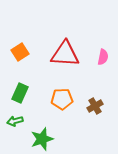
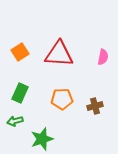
red triangle: moved 6 px left
brown cross: rotated 14 degrees clockwise
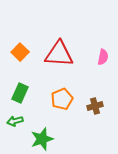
orange square: rotated 12 degrees counterclockwise
orange pentagon: rotated 20 degrees counterclockwise
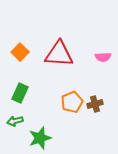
pink semicircle: rotated 77 degrees clockwise
orange pentagon: moved 10 px right, 3 px down
brown cross: moved 2 px up
green star: moved 2 px left, 1 px up
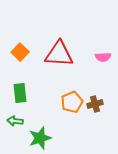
green rectangle: rotated 30 degrees counterclockwise
green arrow: rotated 21 degrees clockwise
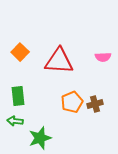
red triangle: moved 7 px down
green rectangle: moved 2 px left, 3 px down
